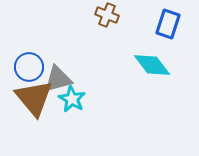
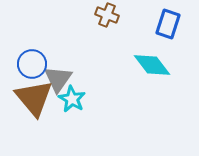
blue circle: moved 3 px right, 3 px up
gray triangle: rotated 40 degrees counterclockwise
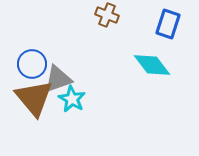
gray triangle: rotated 36 degrees clockwise
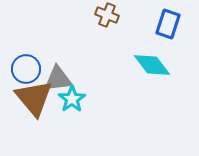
blue circle: moved 6 px left, 5 px down
gray triangle: rotated 12 degrees clockwise
cyan star: rotated 8 degrees clockwise
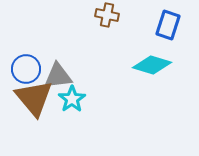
brown cross: rotated 10 degrees counterclockwise
blue rectangle: moved 1 px down
cyan diamond: rotated 36 degrees counterclockwise
gray triangle: moved 3 px up
